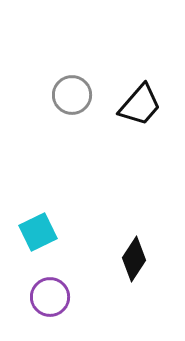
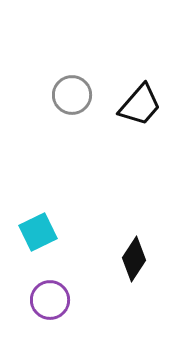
purple circle: moved 3 px down
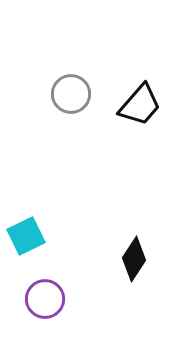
gray circle: moved 1 px left, 1 px up
cyan square: moved 12 px left, 4 px down
purple circle: moved 5 px left, 1 px up
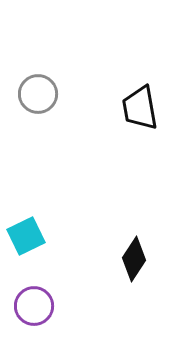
gray circle: moved 33 px left
black trapezoid: moved 3 px down; rotated 129 degrees clockwise
purple circle: moved 11 px left, 7 px down
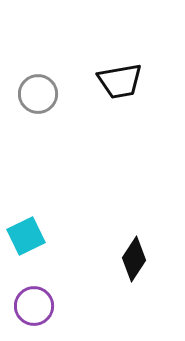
black trapezoid: moved 20 px left, 27 px up; rotated 90 degrees counterclockwise
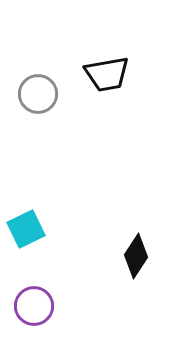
black trapezoid: moved 13 px left, 7 px up
cyan square: moved 7 px up
black diamond: moved 2 px right, 3 px up
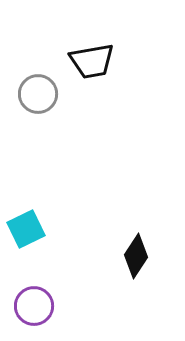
black trapezoid: moved 15 px left, 13 px up
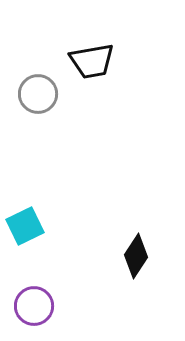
cyan square: moved 1 px left, 3 px up
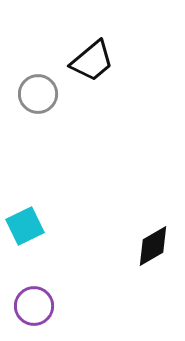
black trapezoid: rotated 30 degrees counterclockwise
black diamond: moved 17 px right, 10 px up; rotated 27 degrees clockwise
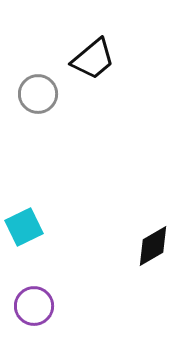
black trapezoid: moved 1 px right, 2 px up
cyan square: moved 1 px left, 1 px down
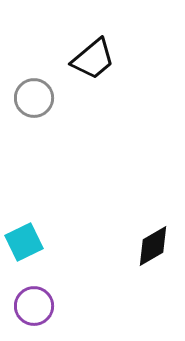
gray circle: moved 4 px left, 4 px down
cyan square: moved 15 px down
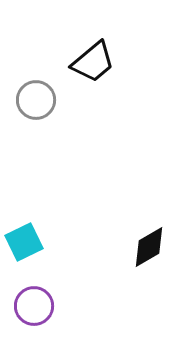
black trapezoid: moved 3 px down
gray circle: moved 2 px right, 2 px down
black diamond: moved 4 px left, 1 px down
